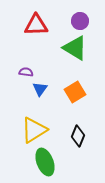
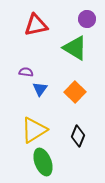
purple circle: moved 7 px right, 2 px up
red triangle: rotated 10 degrees counterclockwise
orange square: rotated 15 degrees counterclockwise
green ellipse: moved 2 px left
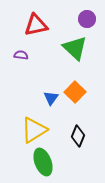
green triangle: rotated 12 degrees clockwise
purple semicircle: moved 5 px left, 17 px up
blue triangle: moved 11 px right, 9 px down
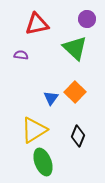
red triangle: moved 1 px right, 1 px up
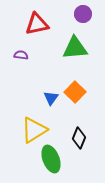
purple circle: moved 4 px left, 5 px up
green triangle: rotated 48 degrees counterclockwise
black diamond: moved 1 px right, 2 px down
green ellipse: moved 8 px right, 3 px up
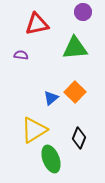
purple circle: moved 2 px up
blue triangle: rotated 14 degrees clockwise
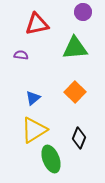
blue triangle: moved 18 px left
